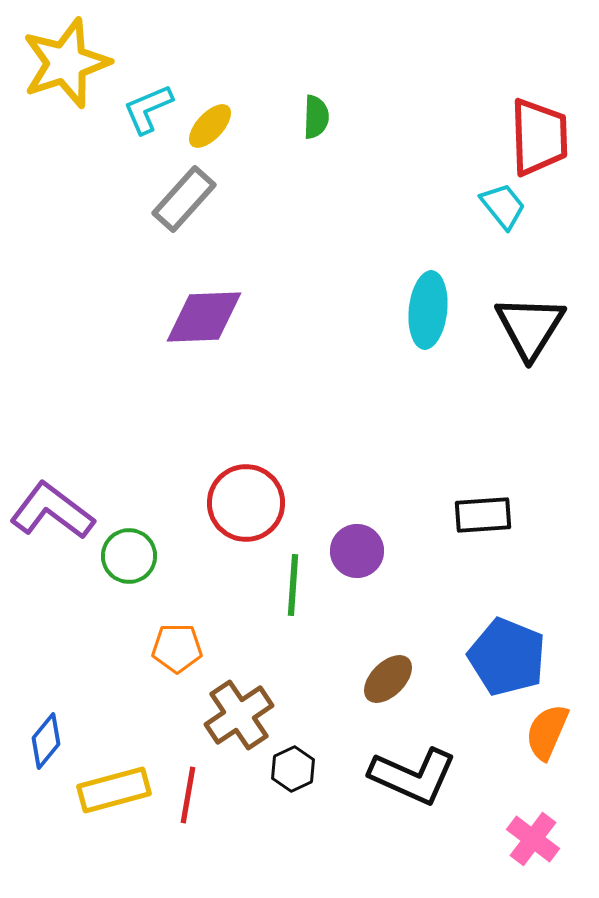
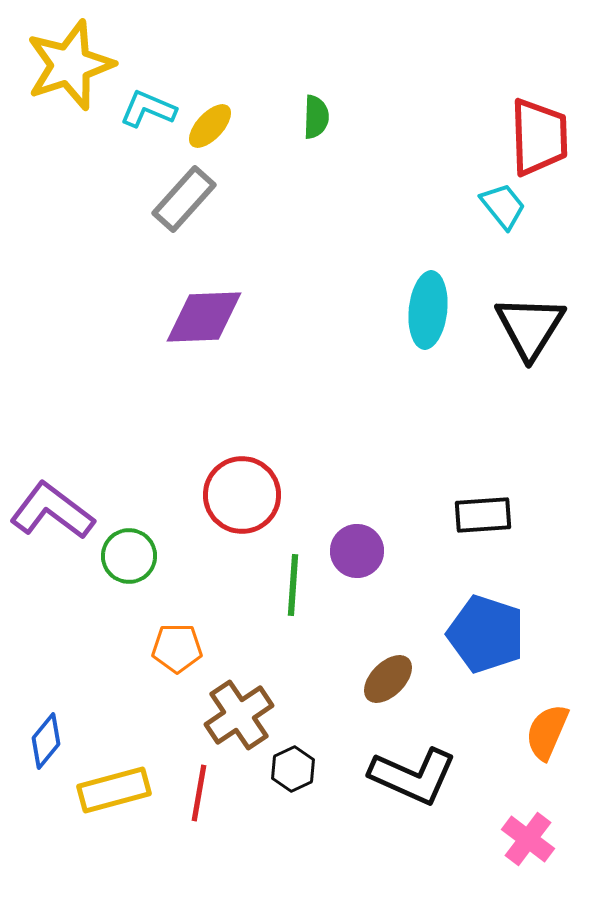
yellow star: moved 4 px right, 2 px down
cyan L-shape: rotated 46 degrees clockwise
red circle: moved 4 px left, 8 px up
blue pentagon: moved 21 px left, 23 px up; rotated 4 degrees counterclockwise
red line: moved 11 px right, 2 px up
pink cross: moved 5 px left
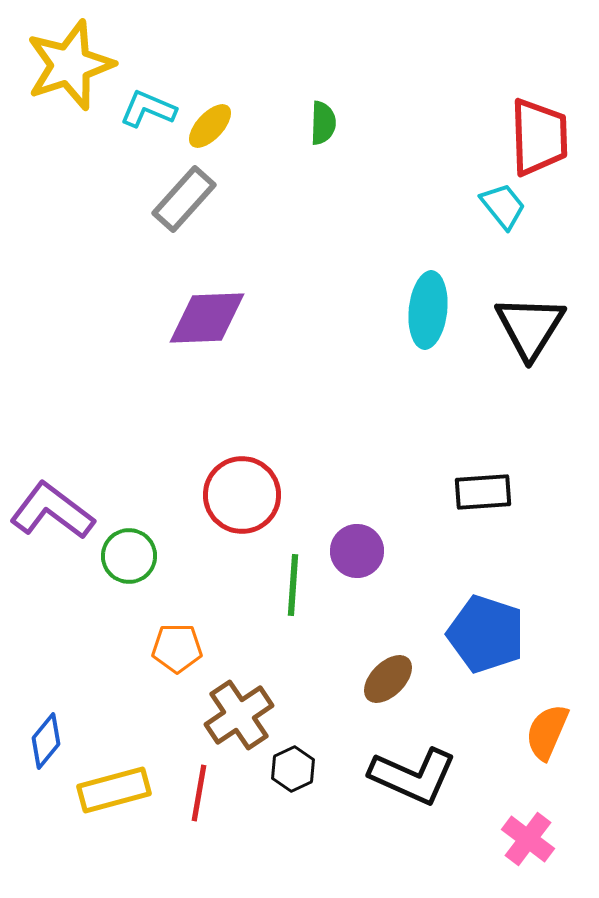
green semicircle: moved 7 px right, 6 px down
purple diamond: moved 3 px right, 1 px down
black rectangle: moved 23 px up
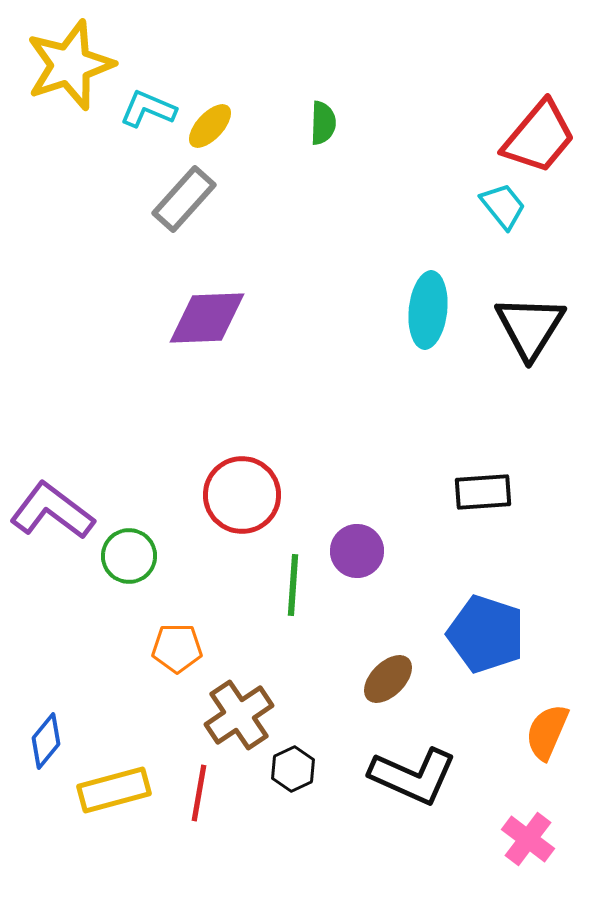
red trapezoid: rotated 42 degrees clockwise
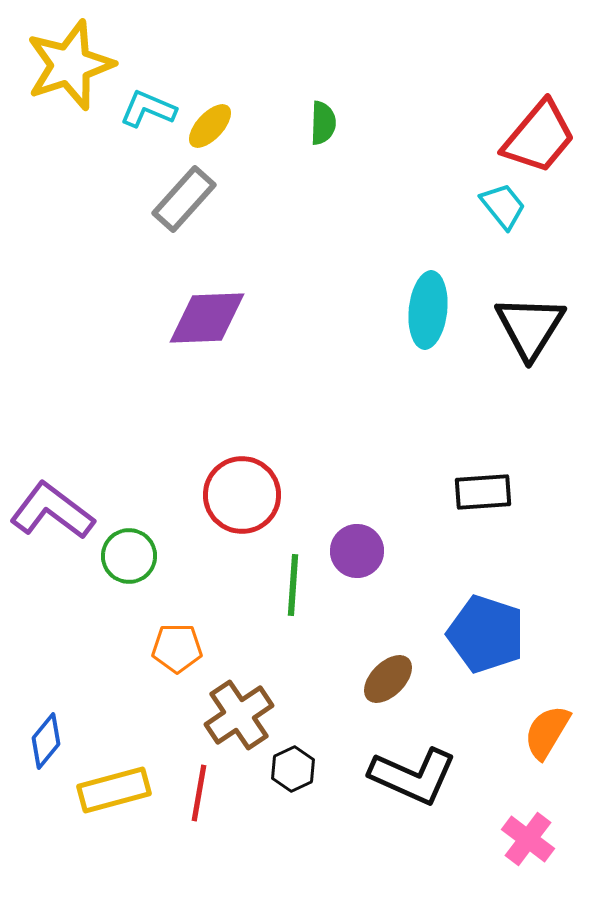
orange semicircle: rotated 8 degrees clockwise
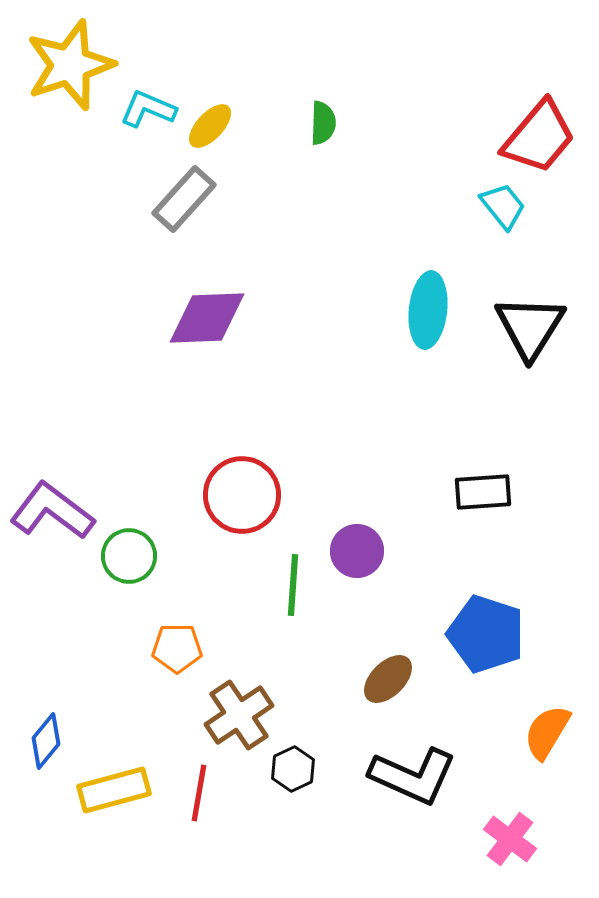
pink cross: moved 18 px left
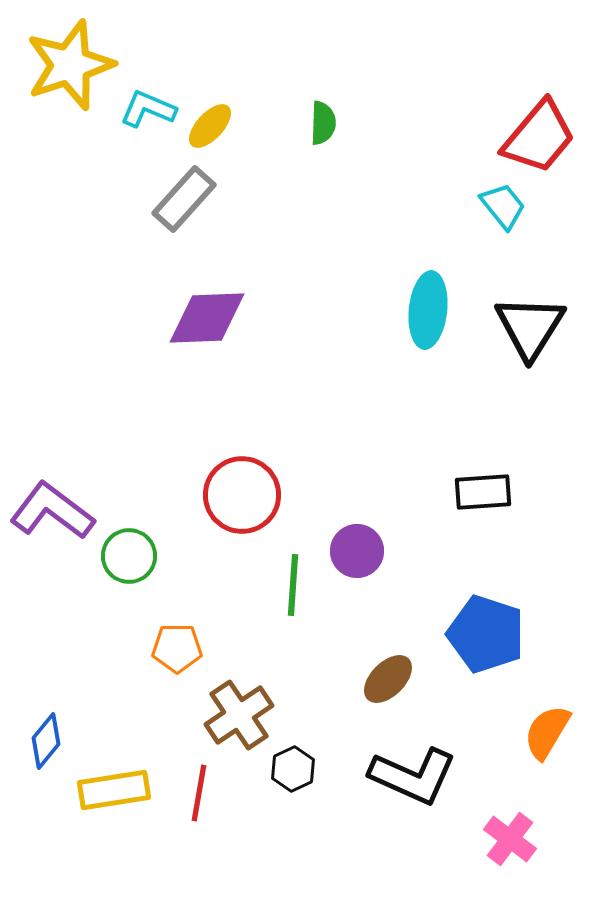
yellow rectangle: rotated 6 degrees clockwise
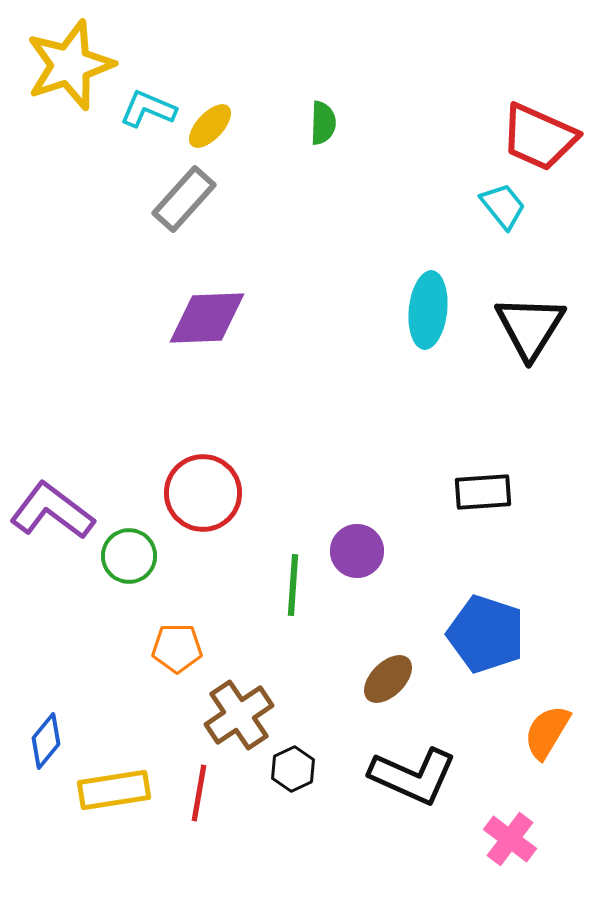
red trapezoid: rotated 74 degrees clockwise
red circle: moved 39 px left, 2 px up
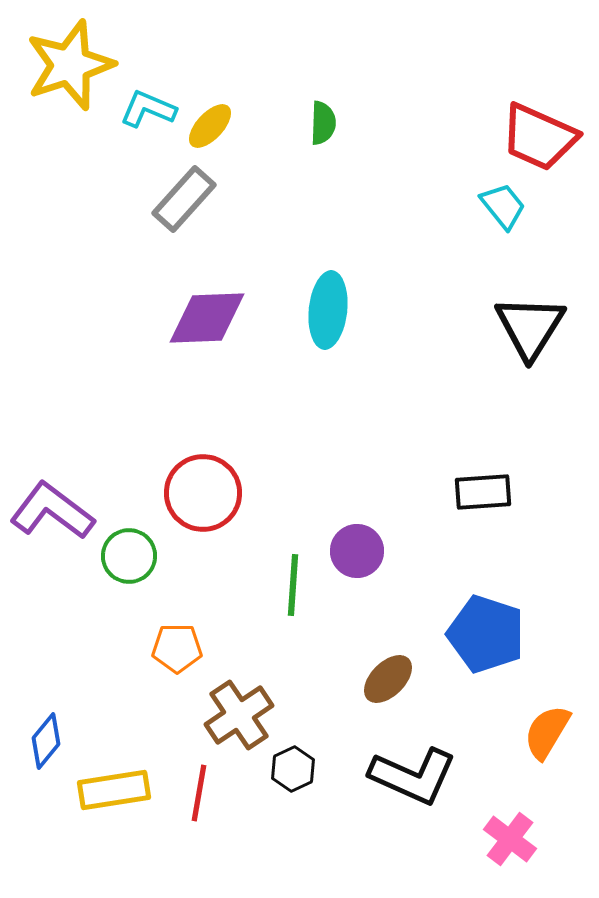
cyan ellipse: moved 100 px left
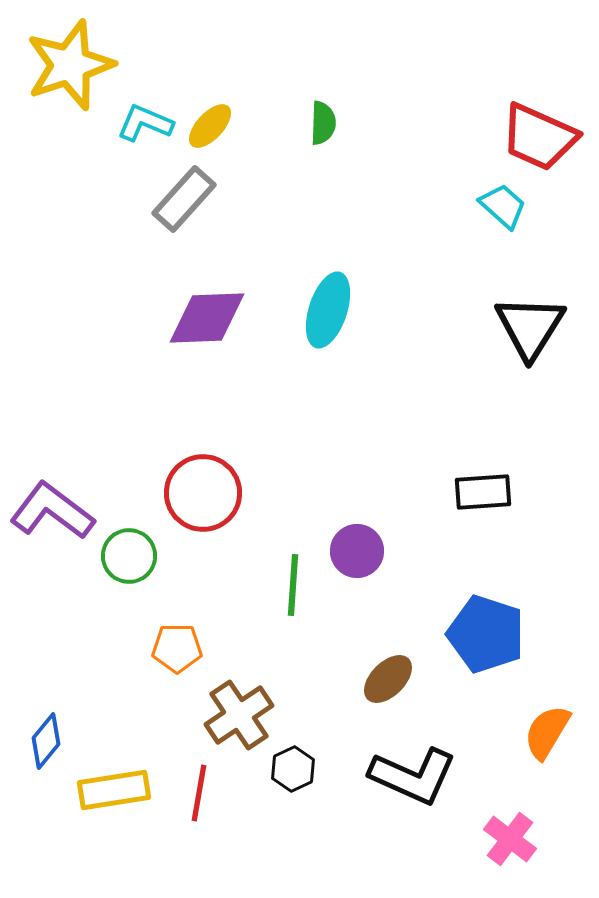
cyan L-shape: moved 3 px left, 14 px down
cyan trapezoid: rotated 9 degrees counterclockwise
cyan ellipse: rotated 12 degrees clockwise
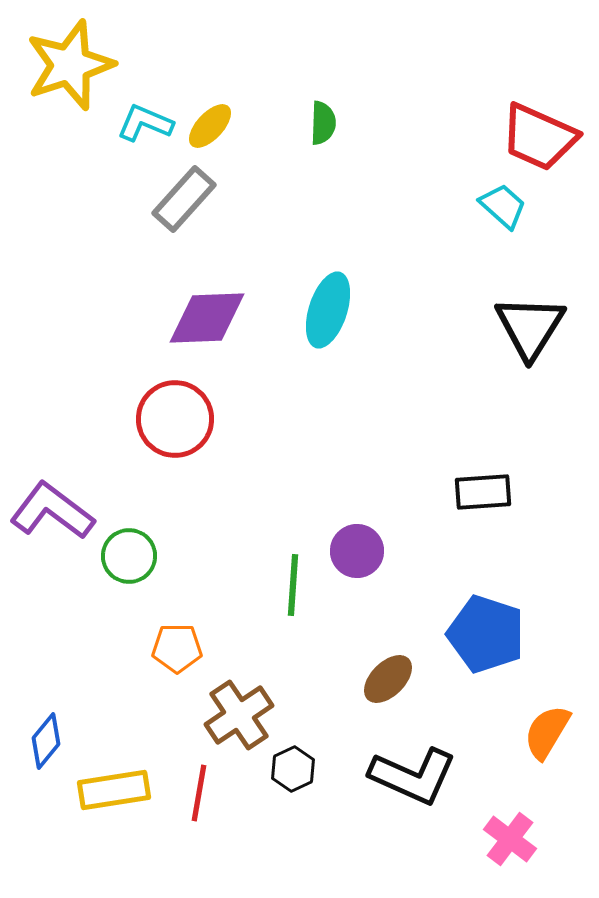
red circle: moved 28 px left, 74 px up
